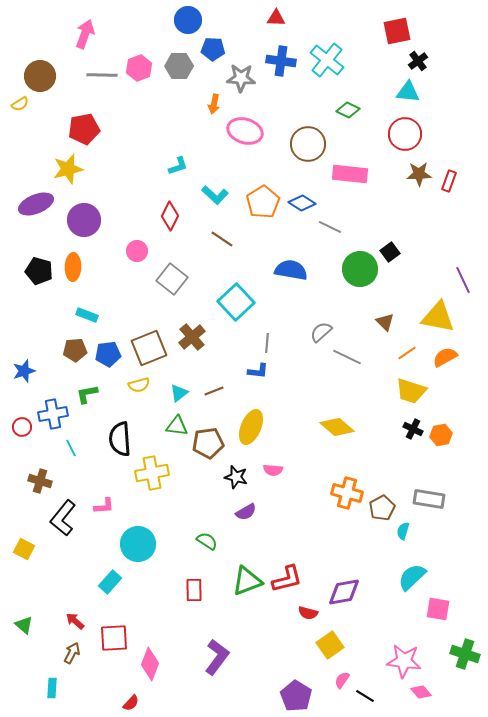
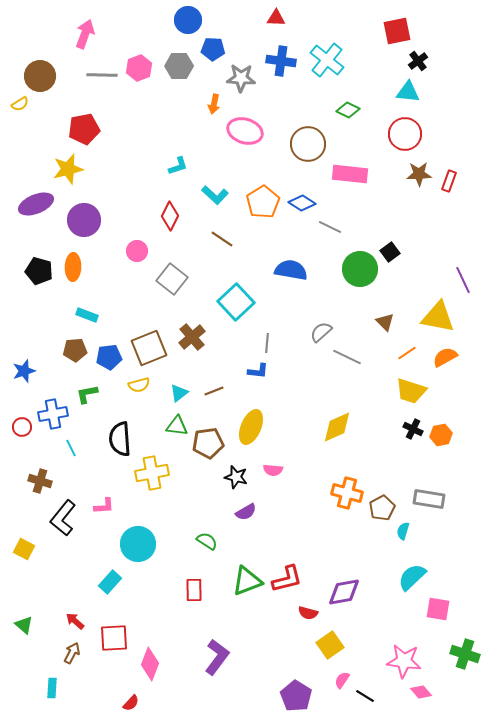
blue pentagon at (108, 354): moved 1 px right, 3 px down
yellow diamond at (337, 427): rotated 64 degrees counterclockwise
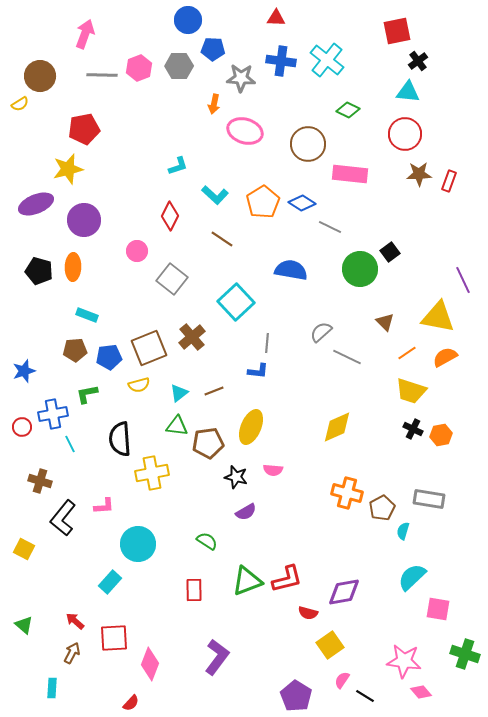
cyan line at (71, 448): moved 1 px left, 4 px up
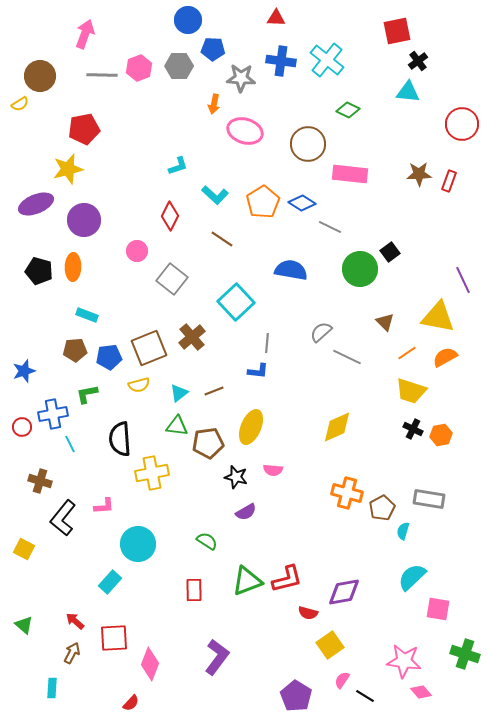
red circle at (405, 134): moved 57 px right, 10 px up
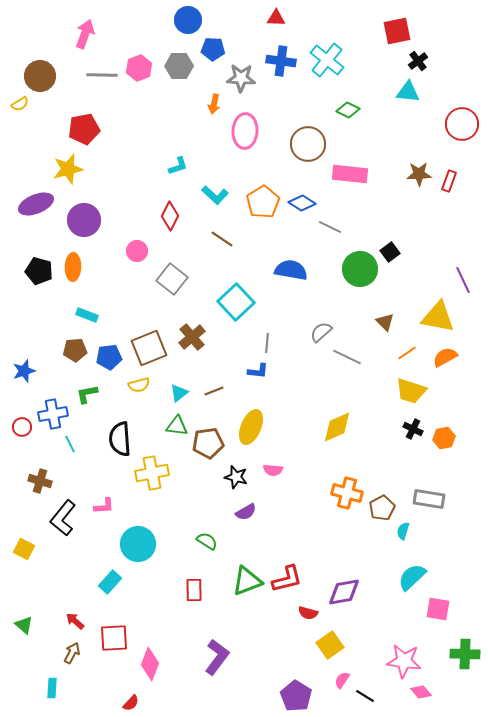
pink ellipse at (245, 131): rotated 76 degrees clockwise
orange hexagon at (441, 435): moved 3 px right, 3 px down
green cross at (465, 654): rotated 16 degrees counterclockwise
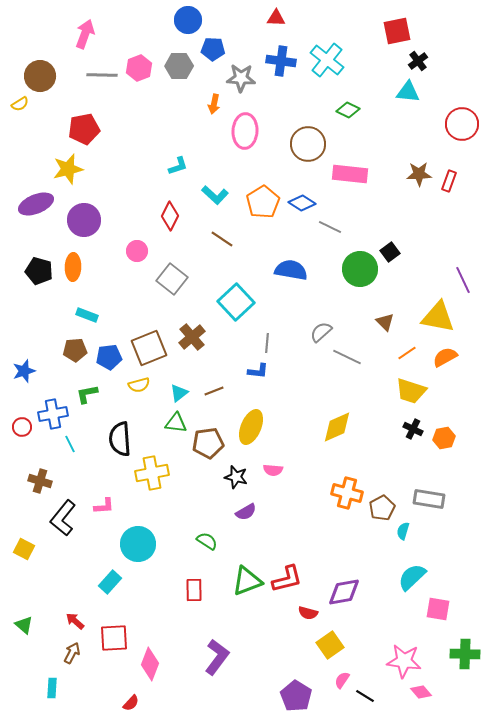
green triangle at (177, 426): moved 1 px left, 3 px up
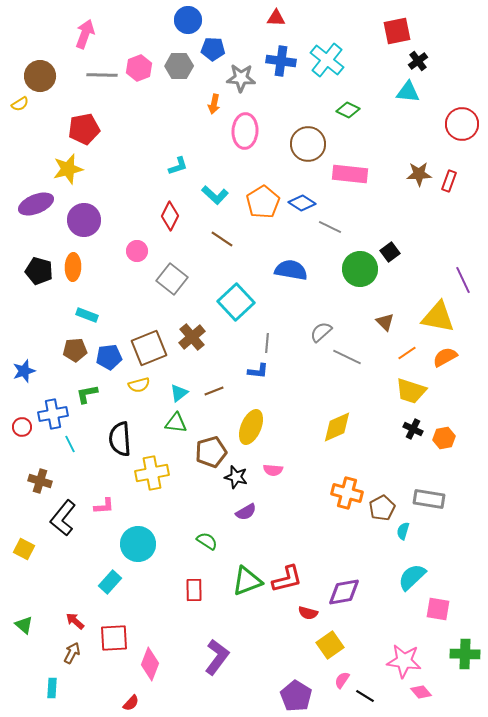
brown pentagon at (208, 443): moved 3 px right, 9 px down; rotated 8 degrees counterclockwise
